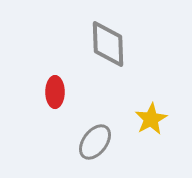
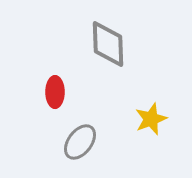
yellow star: rotated 8 degrees clockwise
gray ellipse: moved 15 px left
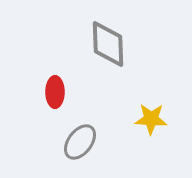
yellow star: rotated 24 degrees clockwise
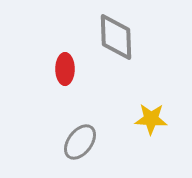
gray diamond: moved 8 px right, 7 px up
red ellipse: moved 10 px right, 23 px up
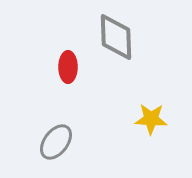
red ellipse: moved 3 px right, 2 px up
gray ellipse: moved 24 px left
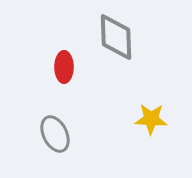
red ellipse: moved 4 px left
gray ellipse: moved 1 px left, 8 px up; rotated 63 degrees counterclockwise
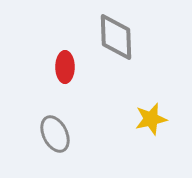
red ellipse: moved 1 px right
yellow star: rotated 16 degrees counterclockwise
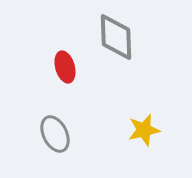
red ellipse: rotated 16 degrees counterclockwise
yellow star: moved 7 px left, 11 px down
